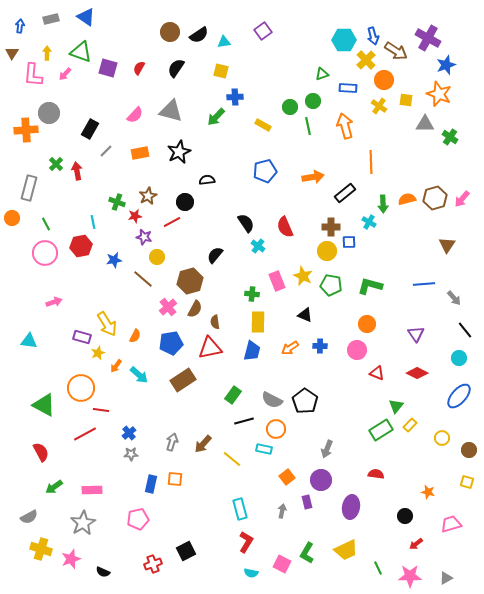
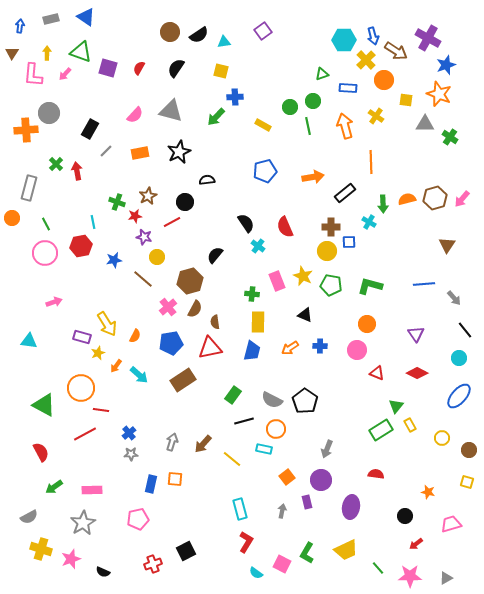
yellow cross at (379, 106): moved 3 px left, 10 px down
yellow rectangle at (410, 425): rotated 72 degrees counterclockwise
green line at (378, 568): rotated 16 degrees counterclockwise
cyan semicircle at (251, 573): moved 5 px right; rotated 24 degrees clockwise
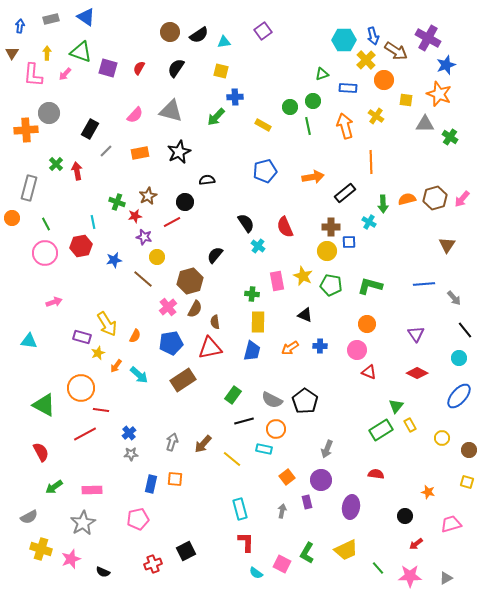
pink rectangle at (277, 281): rotated 12 degrees clockwise
red triangle at (377, 373): moved 8 px left, 1 px up
red L-shape at (246, 542): rotated 30 degrees counterclockwise
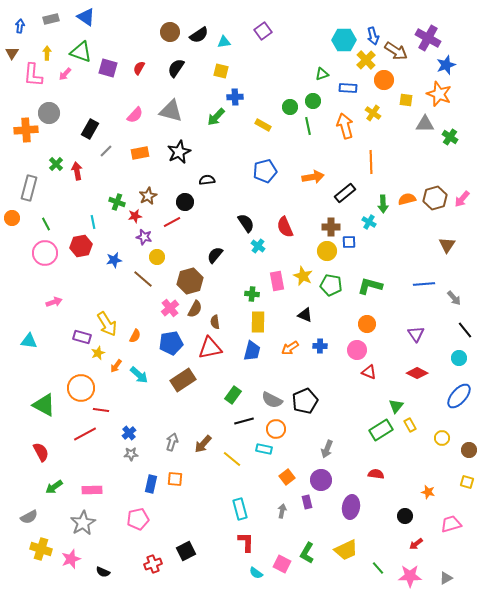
yellow cross at (376, 116): moved 3 px left, 3 px up
pink cross at (168, 307): moved 2 px right, 1 px down
black pentagon at (305, 401): rotated 15 degrees clockwise
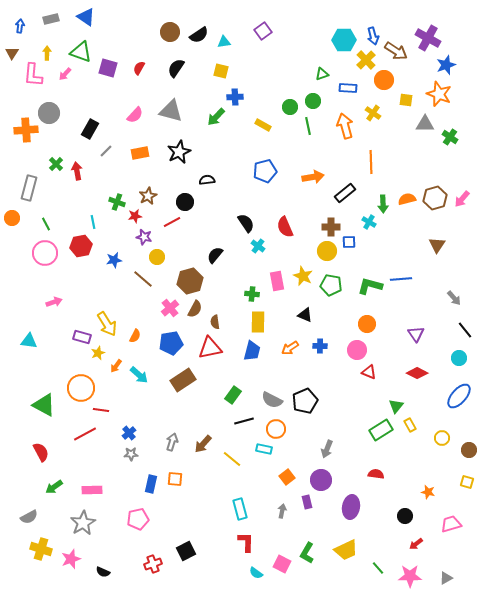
brown triangle at (447, 245): moved 10 px left
blue line at (424, 284): moved 23 px left, 5 px up
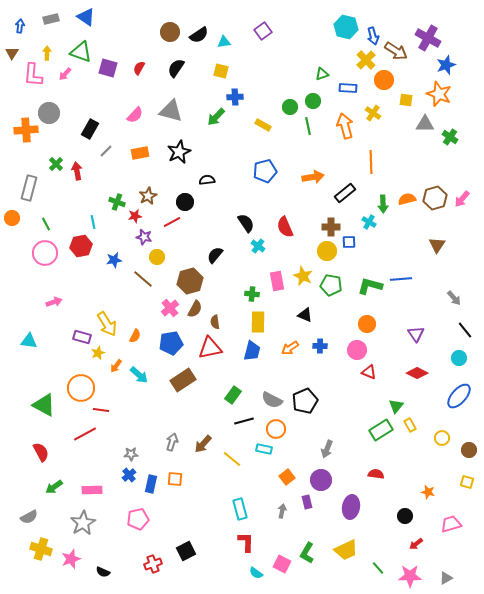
cyan hexagon at (344, 40): moved 2 px right, 13 px up; rotated 15 degrees clockwise
blue cross at (129, 433): moved 42 px down
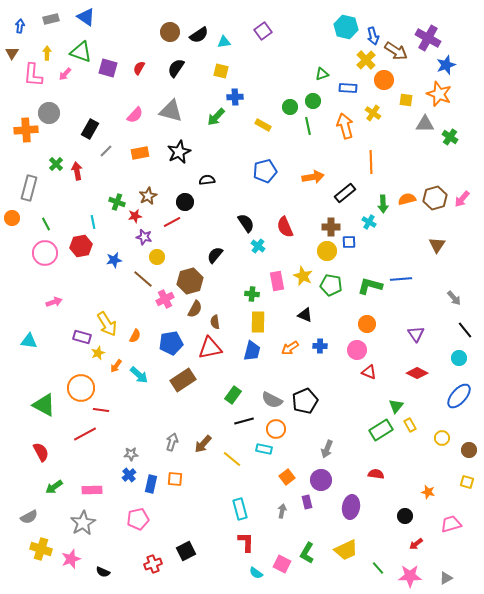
pink cross at (170, 308): moved 5 px left, 9 px up; rotated 12 degrees clockwise
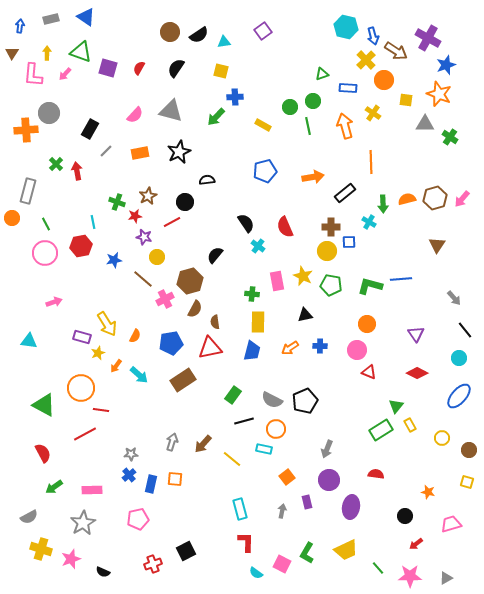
gray rectangle at (29, 188): moved 1 px left, 3 px down
black triangle at (305, 315): rotated 35 degrees counterclockwise
red semicircle at (41, 452): moved 2 px right, 1 px down
purple circle at (321, 480): moved 8 px right
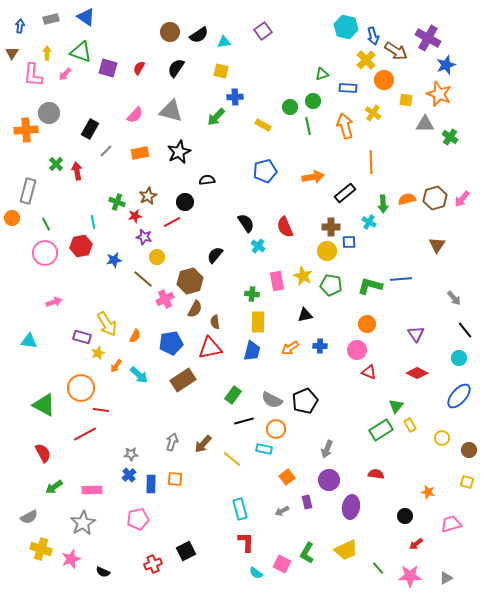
blue rectangle at (151, 484): rotated 12 degrees counterclockwise
gray arrow at (282, 511): rotated 128 degrees counterclockwise
